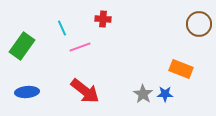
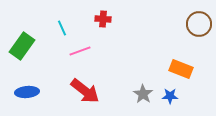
pink line: moved 4 px down
blue star: moved 5 px right, 2 px down
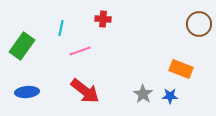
cyan line: moved 1 px left; rotated 35 degrees clockwise
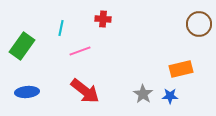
orange rectangle: rotated 35 degrees counterclockwise
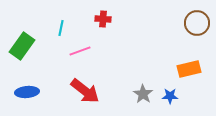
brown circle: moved 2 px left, 1 px up
orange rectangle: moved 8 px right
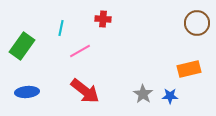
pink line: rotated 10 degrees counterclockwise
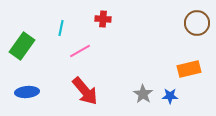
red arrow: rotated 12 degrees clockwise
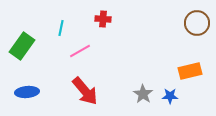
orange rectangle: moved 1 px right, 2 px down
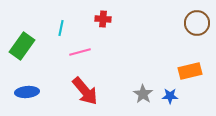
pink line: moved 1 px down; rotated 15 degrees clockwise
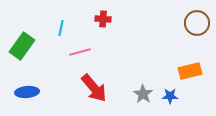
red arrow: moved 9 px right, 3 px up
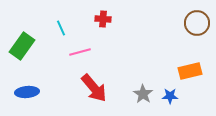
cyan line: rotated 35 degrees counterclockwise
